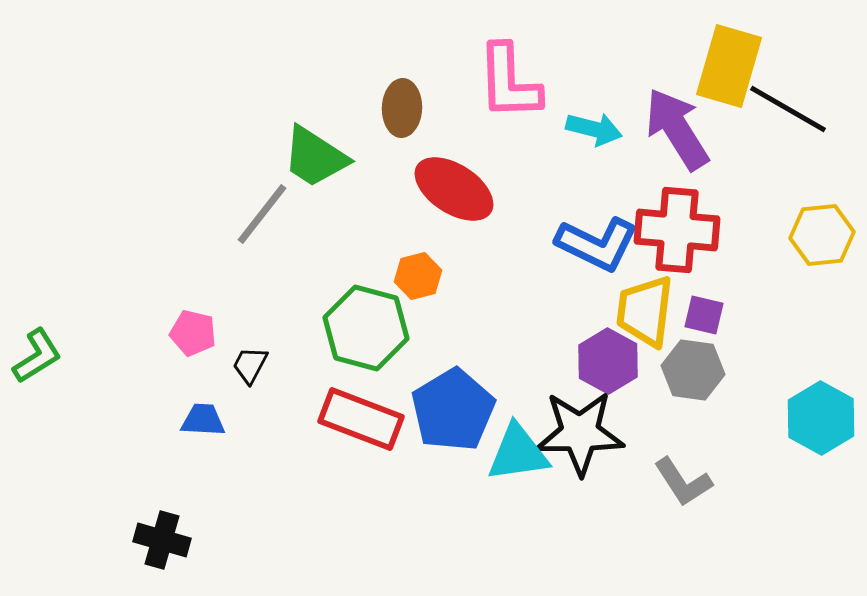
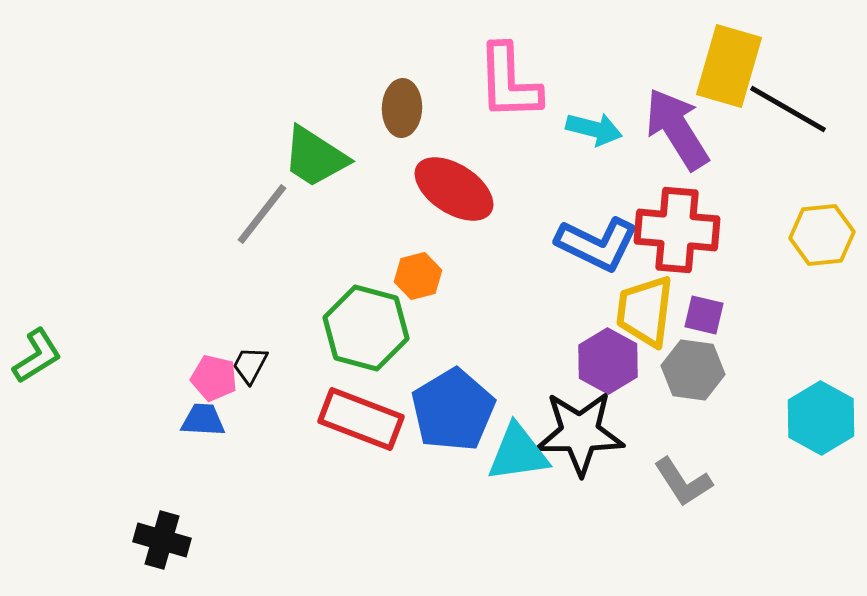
pink pentagon: moved 21 px right, 45 px down
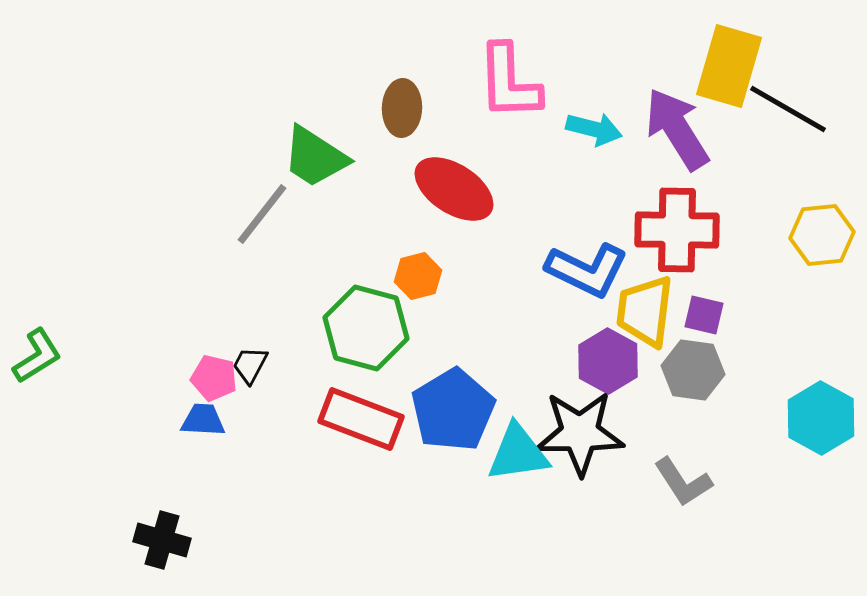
red cross: rotated 4 degrees counterclockwise
blue L-shape: moved 10 px left, 26 px down
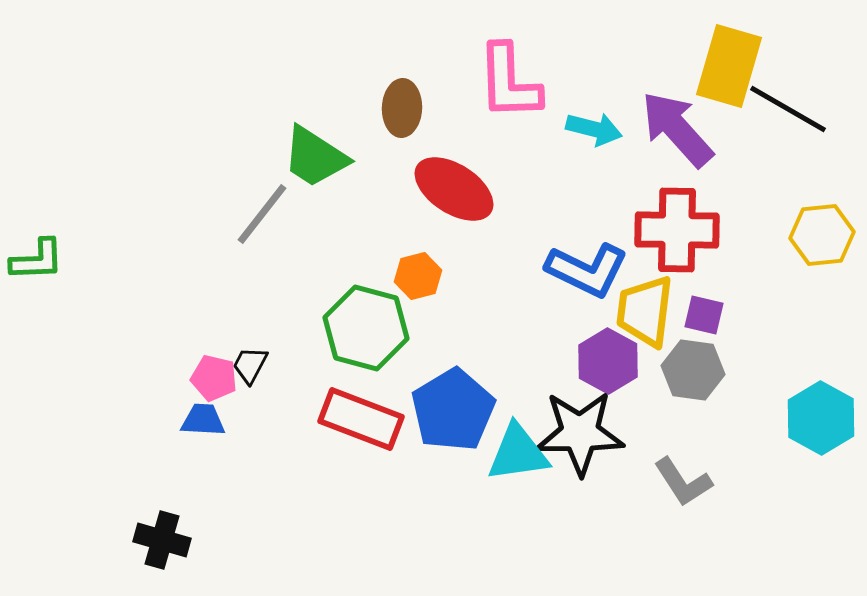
purple arrow: rotated 10 degrees counterclockwise
green L-shape: moved 96 px up; rotated 30 degrees clockwise
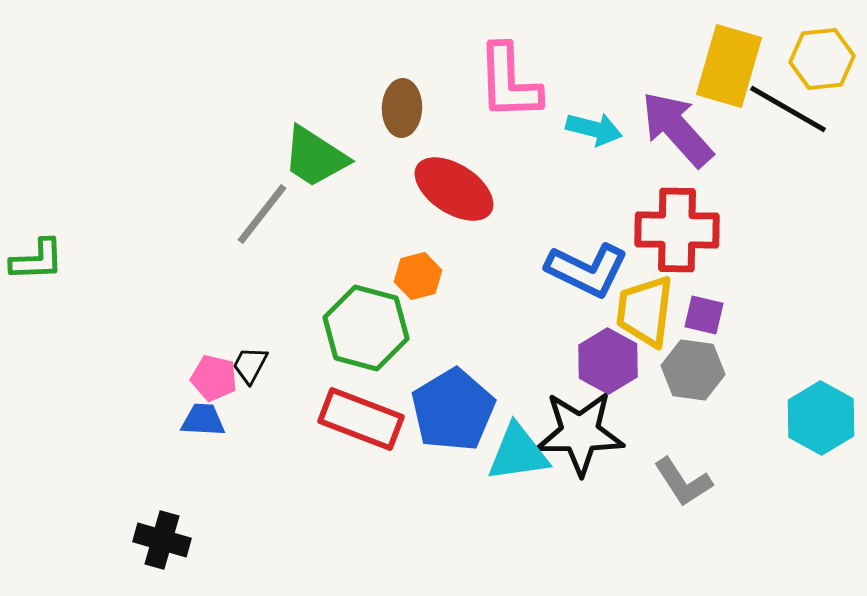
yellow hexagon: moved 176 px up
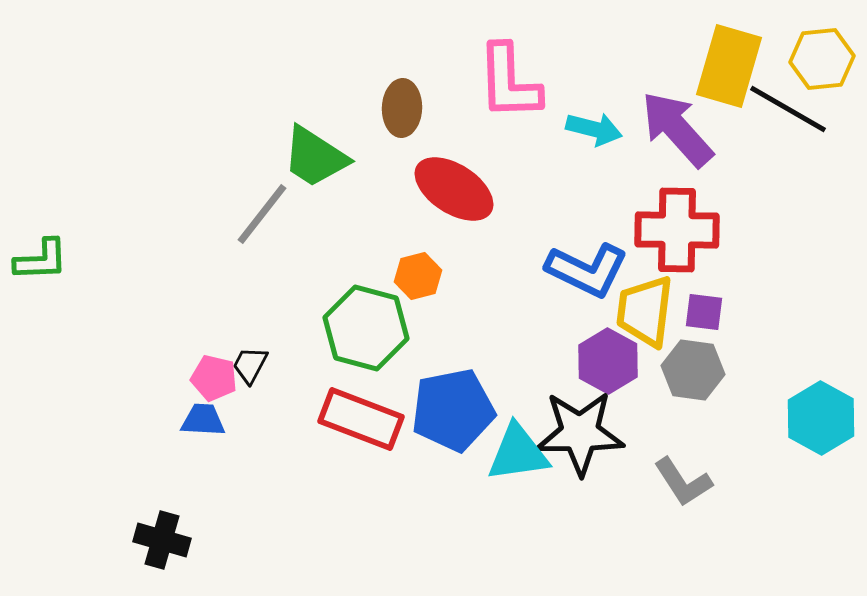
green L-shape: moved 4 px right
purple square: moved 3 px up; rotated 6 degrees counterclockwise
blue pentagon: rotated 20 degrees clockwise
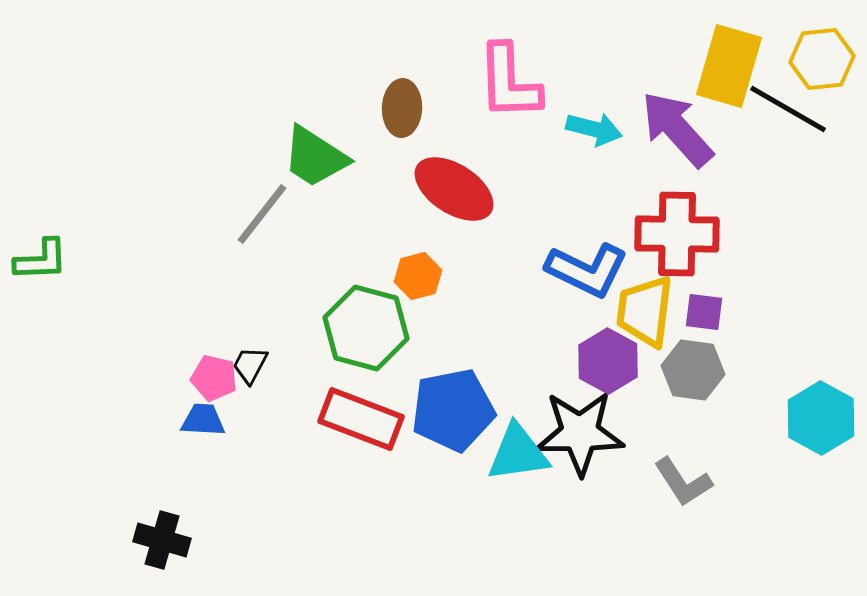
red cross: moved 4 px down
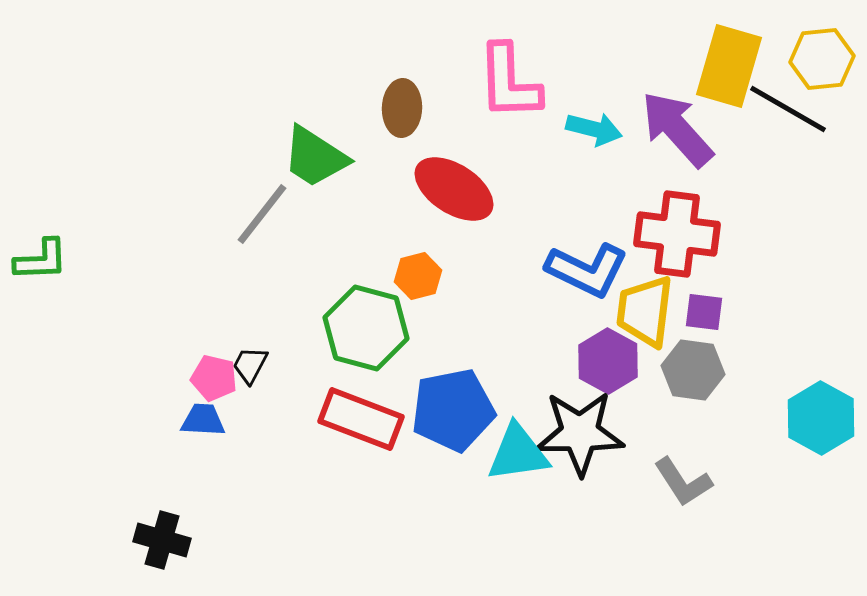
red cross: rotated 6 degrees clockwise
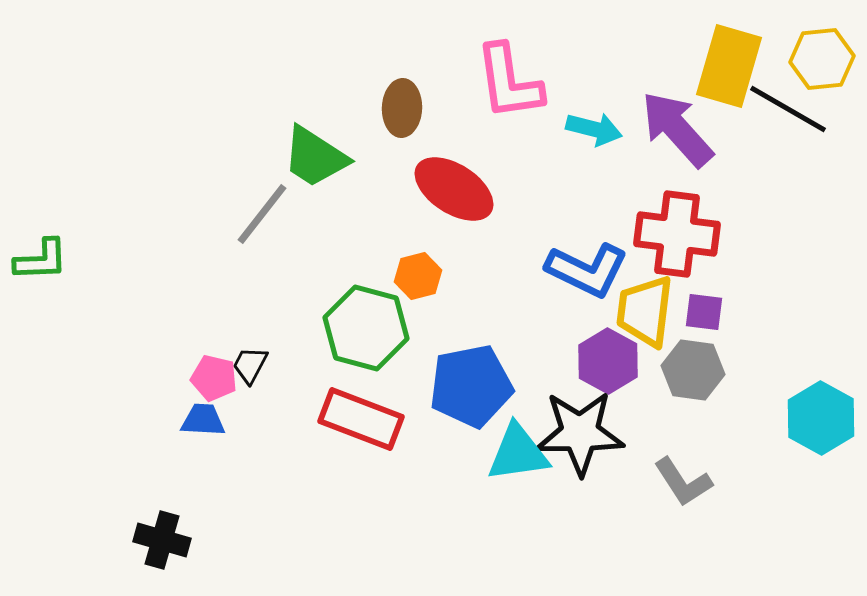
pink L-shape: rotated 6 degrees counterclockwise
blue pentagon: moved 18 px right, 24 px up
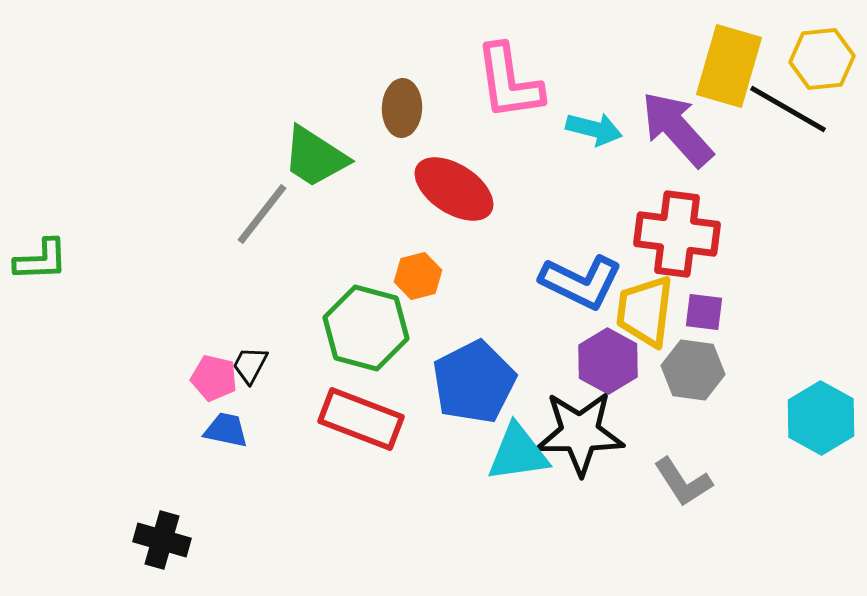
blue L-shape: moved 6 px left, 12 px down
blue pentagon: moved 3 px right, 4 px up; rotated 16 degrees counterclockwise
blue trapezoid: moved 23 px right, 10 px down; rotated 9 degrees clockwise
